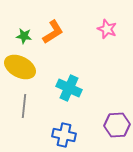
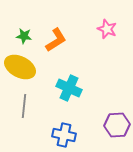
orange L-shape: moved 3 px right, 8 px down
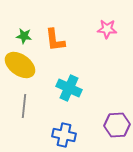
pink star: rotated 18 degrees counterclockwise
orange L-shape: moved 1 px left; rotated 115 degrees clockwise
yellow ellipse: moved 2 px up; rotated 8 degrees clockwise
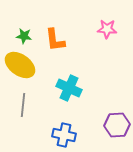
gray line: moved 1 px left, 1 px up
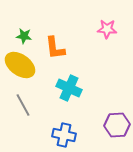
orange L-shape: moved 8 px down
gray line: rotated 35 degrees counterclockwise
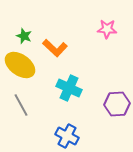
green star: rotated 14 degrees clockwise
orange L-shape: rotated 40 degrees counterclockwise
gray line: moved 2 px left
purple hexagon: moved 21 px up
blue cross: moved 3 px right, 1 px down; rotated 15 degrees clockwise
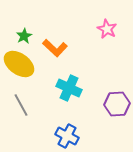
pink star: rotated 24 degrees clockwise
green star: rotated 21 degrees clockwise
yellow ellipse: moved 1 px left, 1 px up
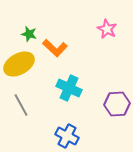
green star: moved 5 px right, 2 px up; rotated 28 degrees counterclockwise
yellow ellipse: rotated 64 degrees counterclockwise
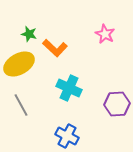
pink star: moved 2 px left, 5 px down
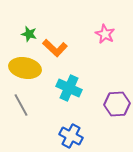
yellow ellipse: moved 6 px right, 4 px down; rotated 40 degrees clockwise
blue cross: moved 4 px right
